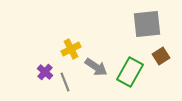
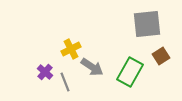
gray arrow: moved 4 px left
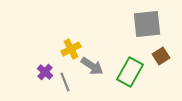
gray arrow: moved 1 px up
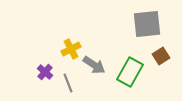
gray arrow: moved 2 px right, 1 px up
gray line: moved 3 px right, 1 px down
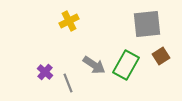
yellow cross: moved 2 px left, 28 px up
green rectangle: moved 4 px left, 7 px up
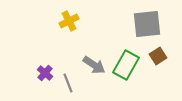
brown square: moved 3 px left
purple cross: moved 1 px down
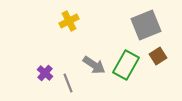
gray square: moved 1 px left, 1 px down; rotated 16 degrees counterclockwise
